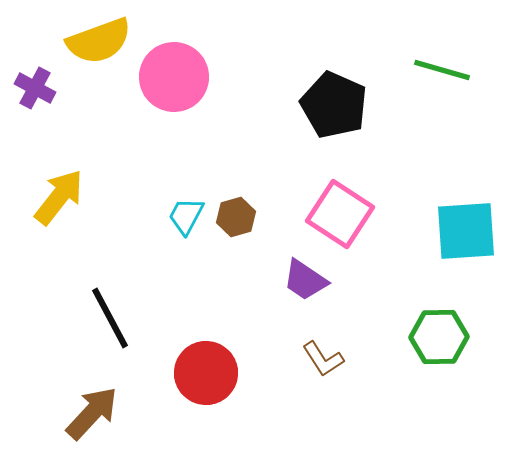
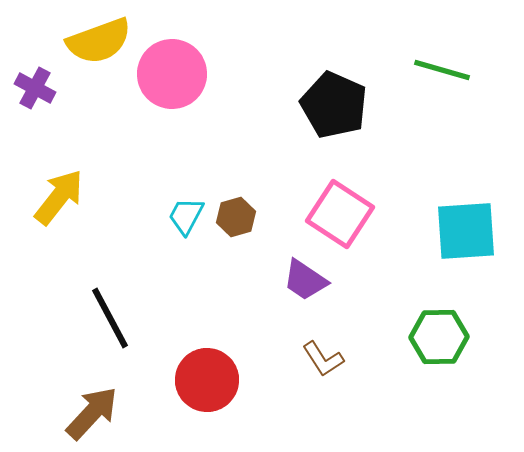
pink circle: moved 2 px left, 3 px up
red circle: moved 1 px right, 7 px down
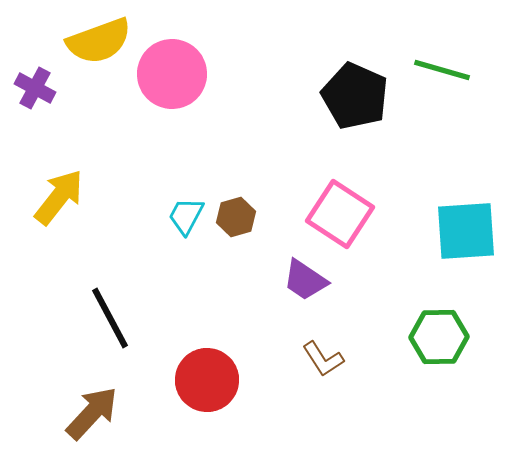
black pentagon: moved 21 px right, 9 px up
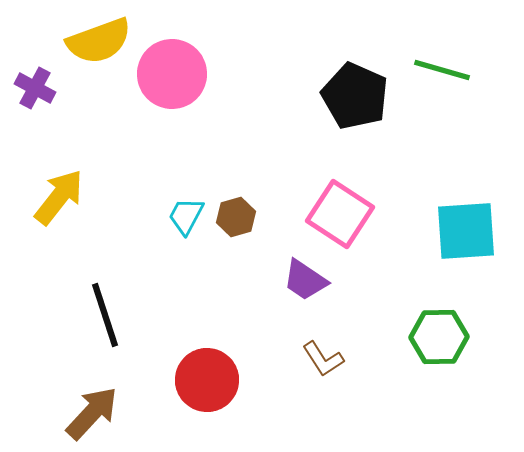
black line: moved 5 px left, 3 px up; rotated 10 degrees clockwise
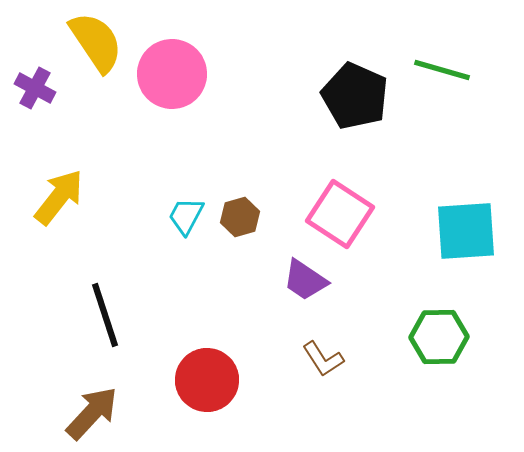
yellow semicircle: moved 3 px left, 1 px down; rotated 104 degrees counterclockwise
brown hexagon: moved 4 px right
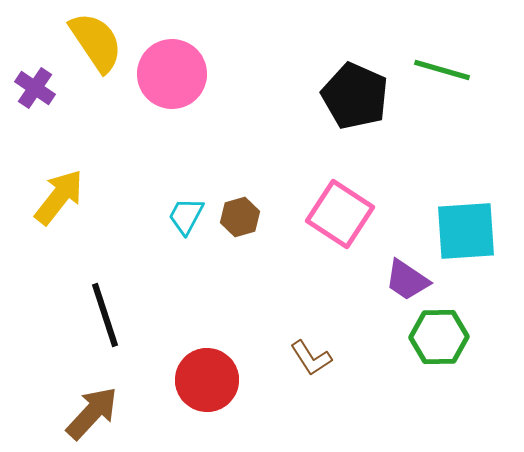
purple cross: rotated 6 degrees clockwise
purple trapezoid: moved 102 px right
brown L-shape: moved 12 px left, 1 px up
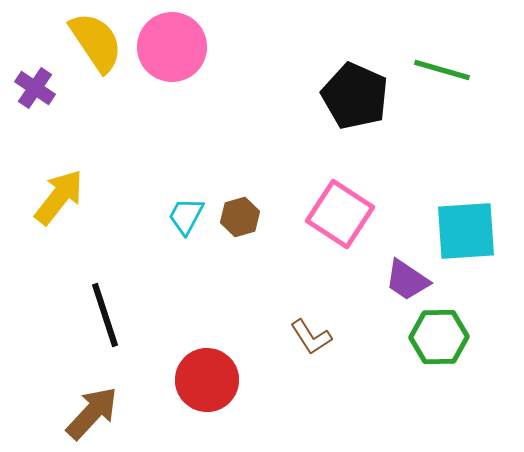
pink circle: moved 27 px up
brown L-shape: moved 21 px up
